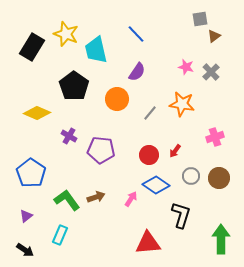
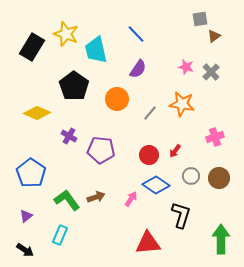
purple semicircle: moved 1 px right, 3 px up
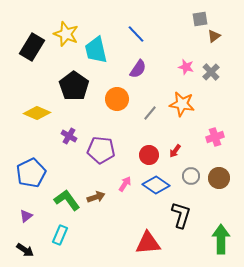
blue pentagon: rotated 12 degrees clockwise
pink arrow: moved 6 px left, 15 px up
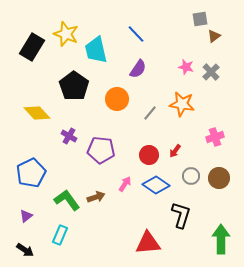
yellow diamond: rotated 24 degrees clockwise
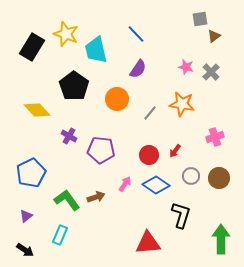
yellow diamond: moved 3 px up
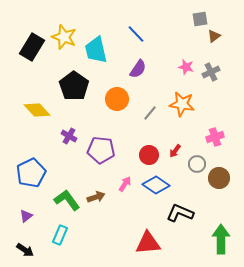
yellow star: moved 2 px left, 3 px down
gray cross: rotated 18 degrees clockwise
gray circle: moved 6 px right, 12 px up
black L-shape: moved 1 px left, 2 px up; rotated 84 degrees counterclockwise
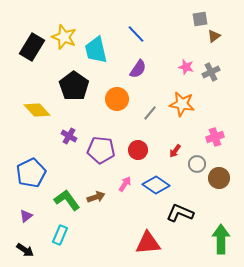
red circle: moved 11 px left, 5 px up
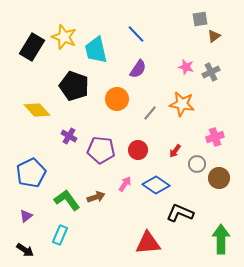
black pentagon: rotated 16 degrees counterclockwise
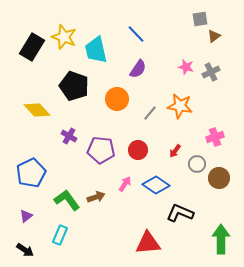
orange star: moved 2 px left, 2 px down
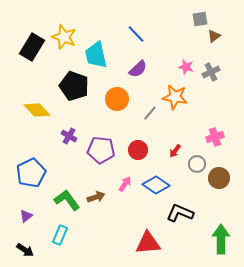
cyan trapezoid: moved 5 px down
purple semicircle: rotated 12 degrees clockwise
orange star: moved 5 px left, 9 px up
